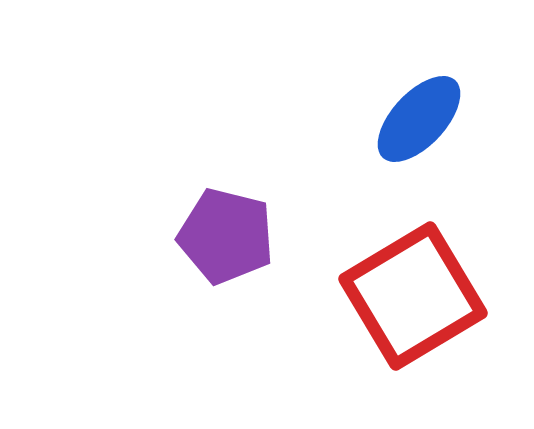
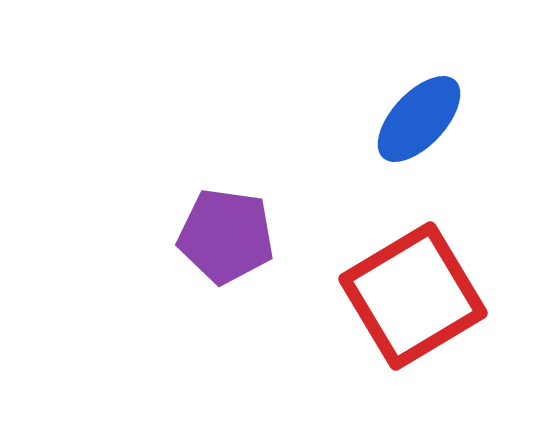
purple pentagon: rotated 6 degrees counterclockwise
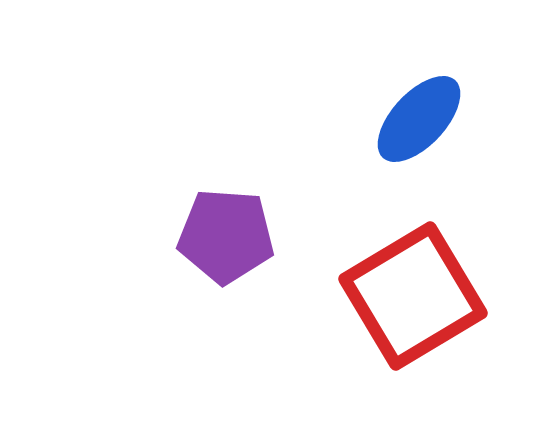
purple pentagon: rotated 4 degrees counterclockwise
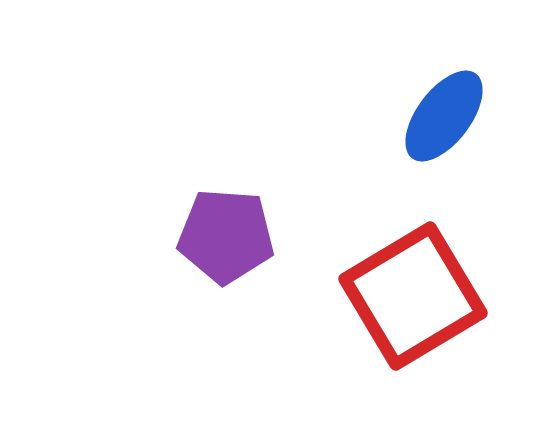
blue ellipse: moved 25 px right, 3 px up; rotated 6 degrees counterclockwise
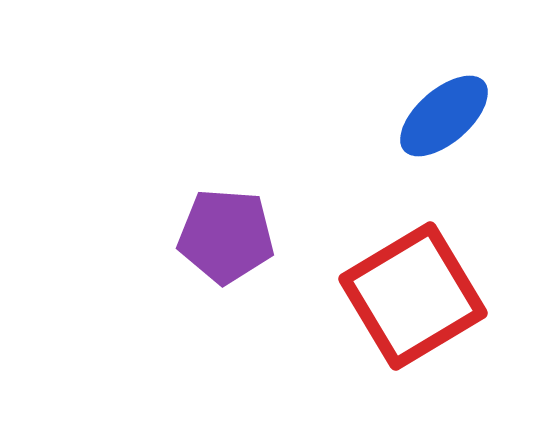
blue ellipse: rotated 12 degrees clockwise
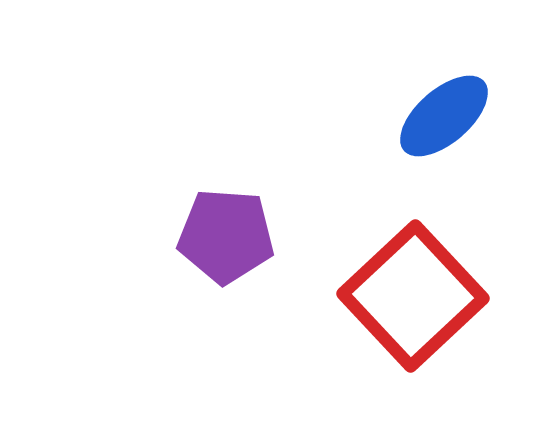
red square: rotated 12 degrees counterclockwise
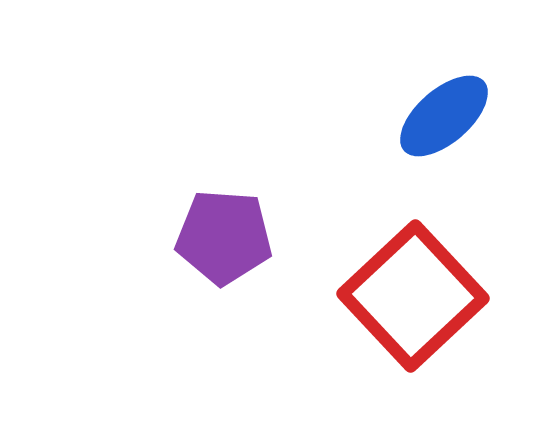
purple pentagon: moved 2 px left, 1 px down
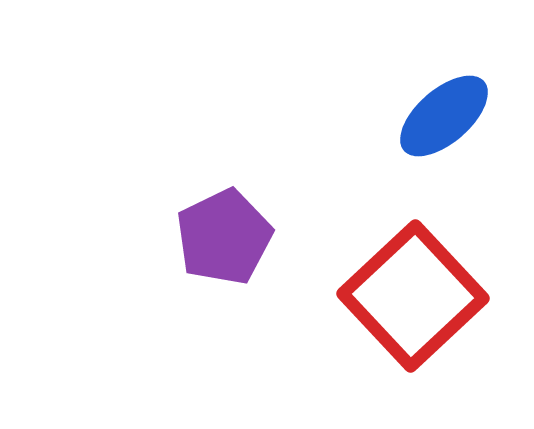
purple pentagon: rotated 30 degrees counterclockwise
